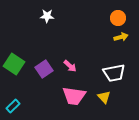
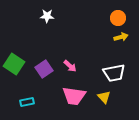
cyan rectangle: moved 14 px right, 4 px up; rotated 32 degrees clockwise
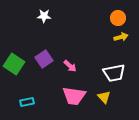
white star: moved 3 px left
purple square: moved 10 px up
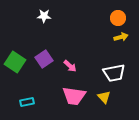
green square: moved 1 px right, 2 px up
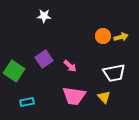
orange circle: moved 15 px left, 18 px down
green square: moved 1 px left, 9 px down
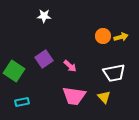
cyan rectangle: moved 5 px left
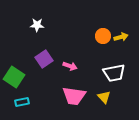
white star: moved 7 px left, 9 px down
pink arrow: rotated 24 degrees counterclockwise
green square: moved 6 px down
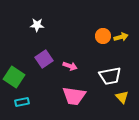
white trapezoid: moved 4 px left, 3 px down
yellow triangle: moved 18 px right
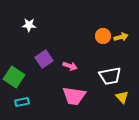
white star: moved 8 px left
